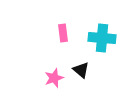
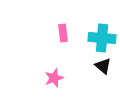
black triangle: moved 22 px right, 4 px up
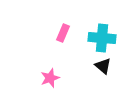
pink rectangle: rotated 30 degrees clockwise
pink star: moved 4 px left
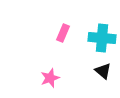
black triangle: moved 5 px down
